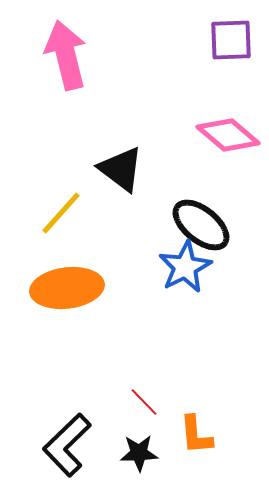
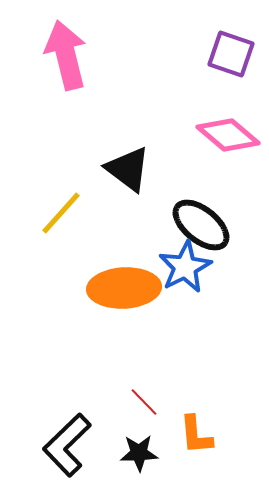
purple square: moved 14 px down; rotated 21 degrees clockwise
black triangle: moved 7 px right
orange ellipse: moved 57 px right; rotated 4 degrees clockwise
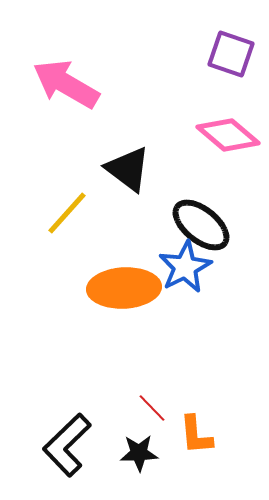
pink arrow: moved 29 px down; rotated 46 degrees counterclockwise
yellow line: moved 6 px right
red line: moved 8 px right, 6 px down
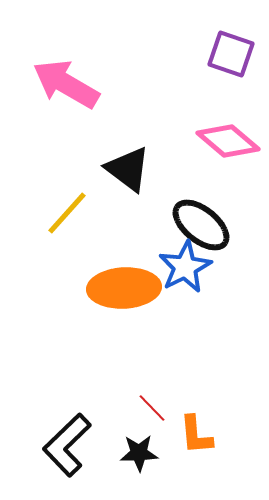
pink diamond: moved 6 px down
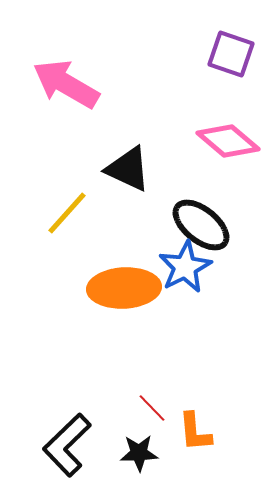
black triangle: rotated 12 degrees counterclockwise
orange L-shape: moved 1 px left, 3 px up
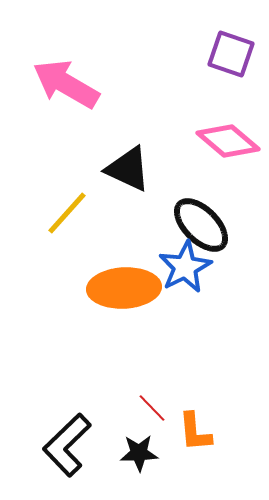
black ellipse: rotated 6 degrees clockwise
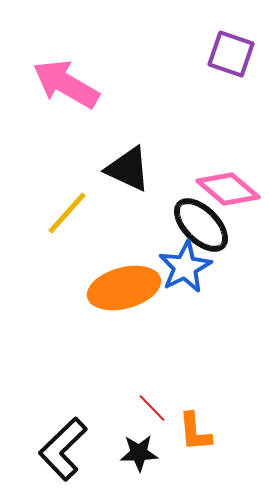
pink diamond: moved 48 px down
orange ellipse: rotated 12 degrees counterclockwise
black L-shape: moved 4 px left, 4 px down
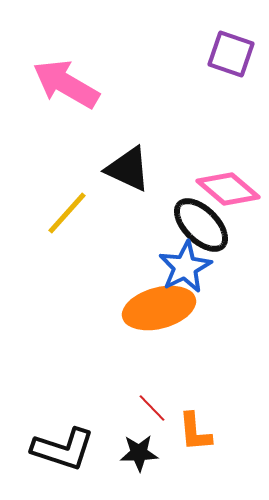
orange ellipse: moved 35 px right, 20 px down
black L-shape: rotated 118 degrees counterclockwise
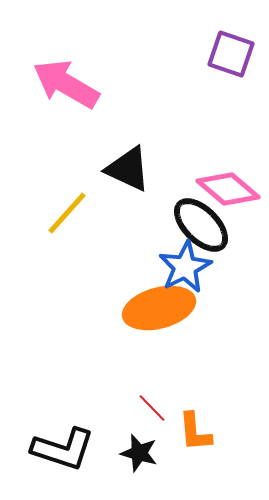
black star: rotated 18 degrees clockwise
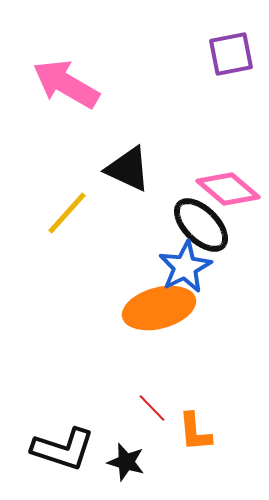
purple square: rotated 30 degrees counterclockwise
black star: moved 13 px left, 9 px down
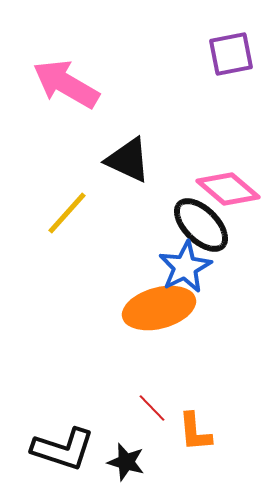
black triangle: moved 9 px up
